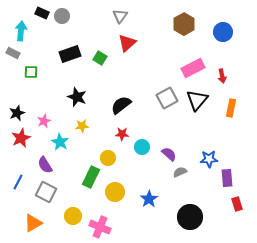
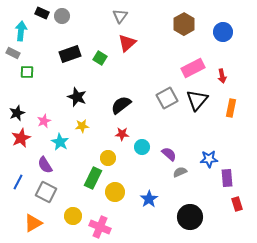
green square at (31, 72): moved 4 px left
green rectangle at (91, 177): moved 2 px right, 1 px down
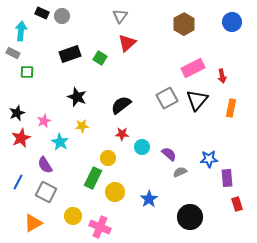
blue circle at (223, 32): moved 9 px right, 10 px up
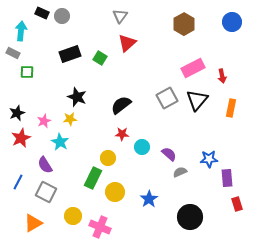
yellow star at (82, 126): moved 12 px left, 7 px up
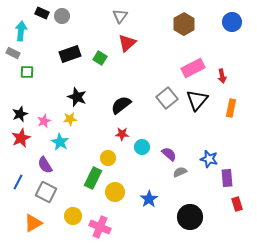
gray square at (167, 98): rotated 10 degrees counterclockwise
black star at (17, 113): moved 3 px right, 1 px down
blue star at (209, 159): rotated 18 degrees clockwise
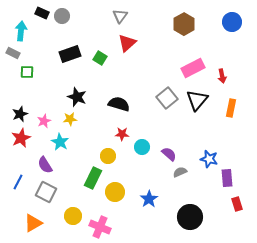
black semicircle at (121, 105): moved 2 px left, 1 px up; rotated 55 degrees clockwise
yellow circle at (108, 158): moved 2 px up
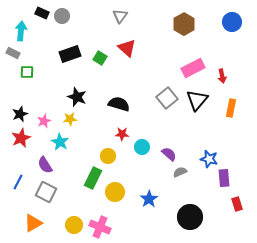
red triangle at (127, 43): moved 5 px down; rotated 36 degrees counterclockwise
purple rectangle at (227, 178): moved 3 px left
yellow circle at (73, 216): moved 1 px right, 9 px down
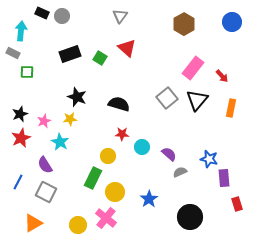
pink rectangle at (193, 68): rotated 25 degrees counterclockwise
red arrow at (222, 76): rotated 32 degrees counterclockwise
yellow circle at (74, 225): moved 4 px right
pink cross at (100, 227): moved 6 px right, 9 px up; rotated 15 degrees clockwise
